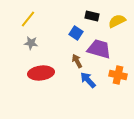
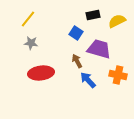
black rectangle: moved 1 px right, 1 px up; rotated 24 degrees counterclockwise
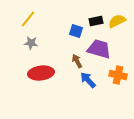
black rectangle: moved 3 px right, 6 px down
blue square: moved 2 px up; rotated 16 degrees counterclockwise
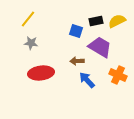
purple trapezoid: moved 1 px right, 2 px up; rotated 15 degrees clockwise
brown arrow: rotated 64 degrees counterclockwise
orange cross: rotated 12 degrees clockwise
blue arrow: moved 1 px left
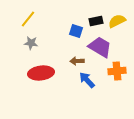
orange cross: moved 1 px left, 4 px up; rotated 30 degrees counterclockwise
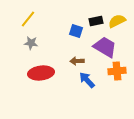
purple trapezoid: moved 5 px right
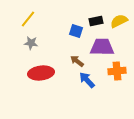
yellow semicircle: moved 2 px right
purple trapezoid: moved 3 px left; rotated 30 degrees counterclockwise
brown arrow: rotated 40 degrees clockwise
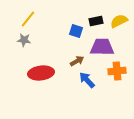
gray star: moved 7 px left, 3 px up
brown arrow: rotated 112 degrees clockwise
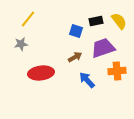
yellow semicircle: rotated 78 degrees clockwise
gray star: moved 3 px left, 4 px down; rotated 16 degrees counterclockwise
purple trapezoid: moved 1 px right, 1 px down; rotated 20 degrees counterclockwise
brown arrow: moved 2 px left, 4 px up
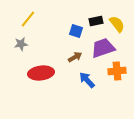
yellow semicircle: moved 2 px left, 3 px down
